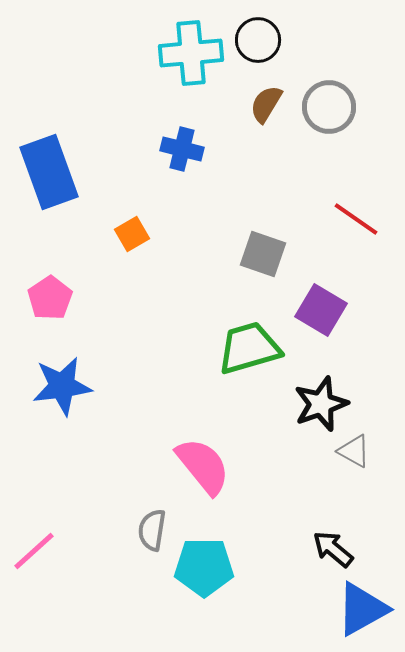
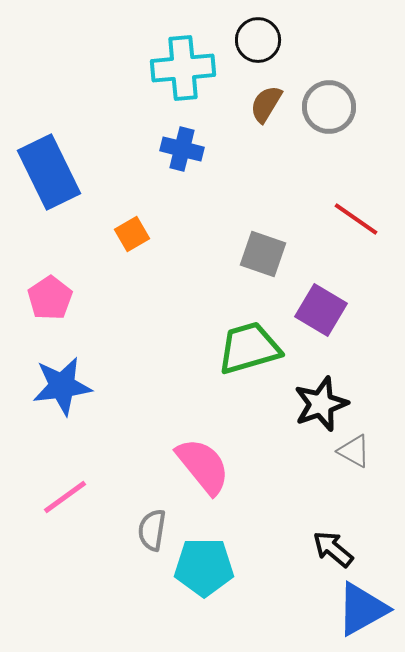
cyan cross: moved 8 px left, 15 px down
blue rectangle: rotated 6 degrees counterclockwise
pink line: moved 31 px right, 54 px up; rotated 6 degrees clockwise
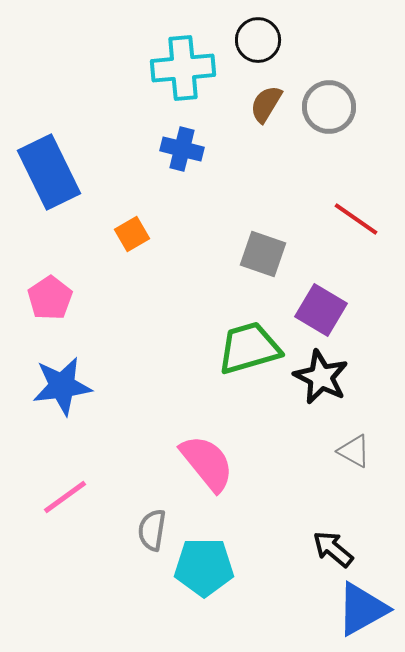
black star: moved 27 px up; rotated 26 degrees counterclockwise
pink semicircle: moved 4 px right, 3 px up
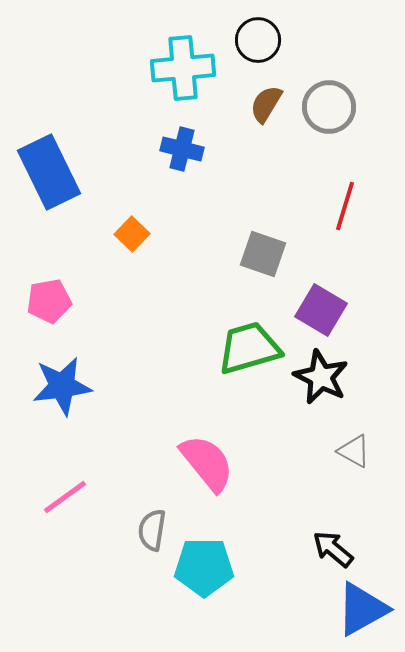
red line: moved 11 px left, 13 px up; rotated 72 degrees clockwise
orange square: rotated 16 degrees counterclockwise
pink pentagon: moved 1 px left, 3 px down; rotated 24 degrees clockwise
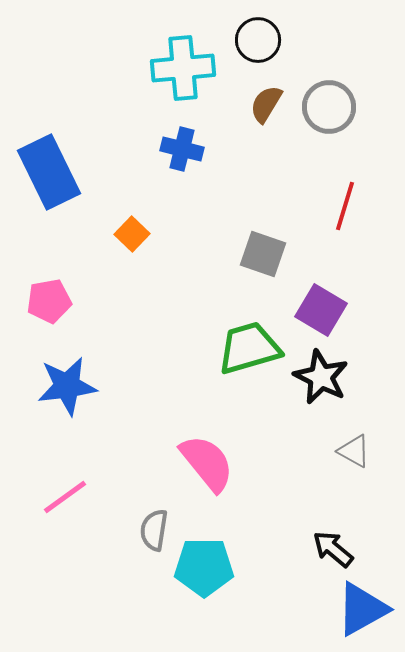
blue star: moved 5 px right
gray semicircle: moved 2 px right
